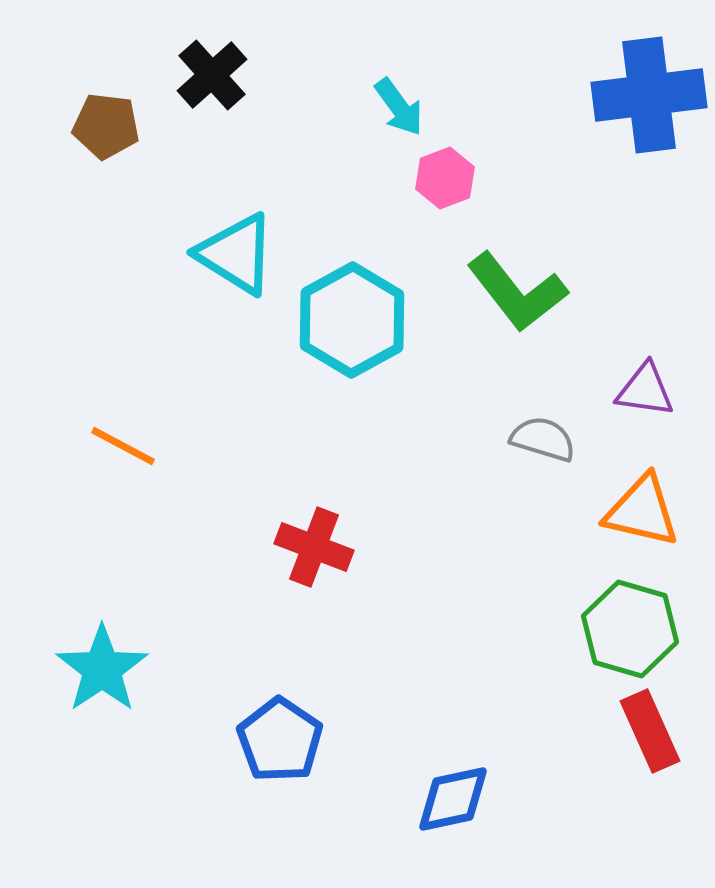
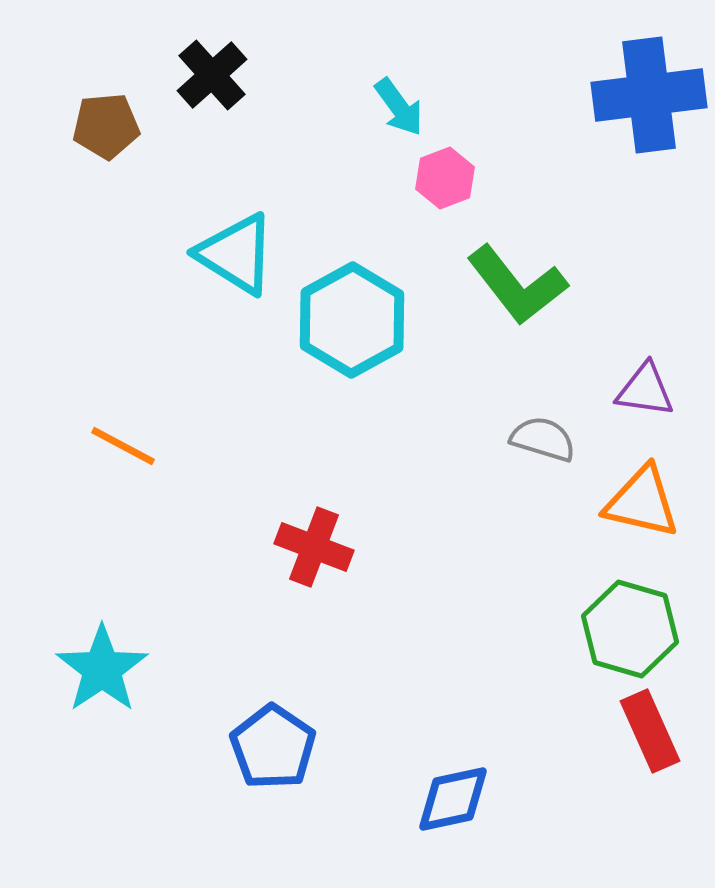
brown pentagon: rotated 12 degrees counterclockwise
green L-shape: moved 7 px up
orange triangle: moved 9 px up
blue pentagon: moved 7 px left, 7 px down
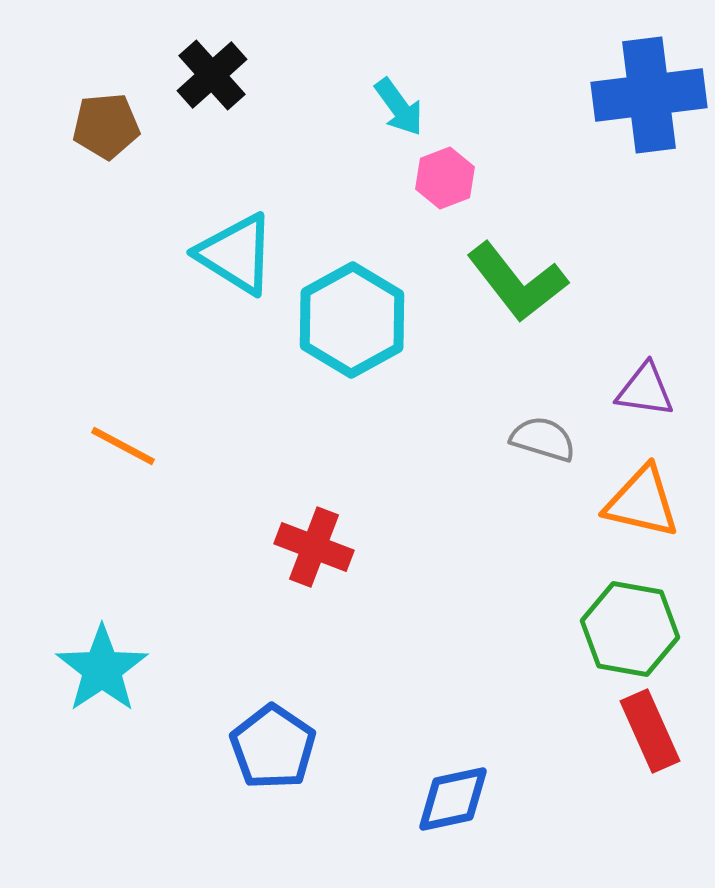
green L-shape: moved 3 px up
green hexagon: rotated 6 degrees counterclockwise
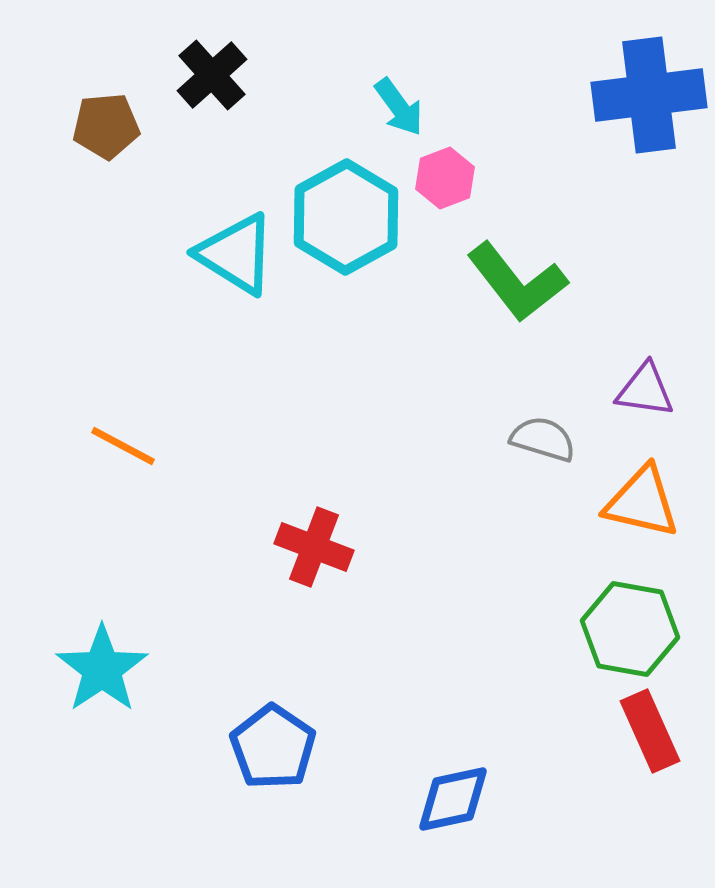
cyan hexagon: moved 6 px left, 103 px up
